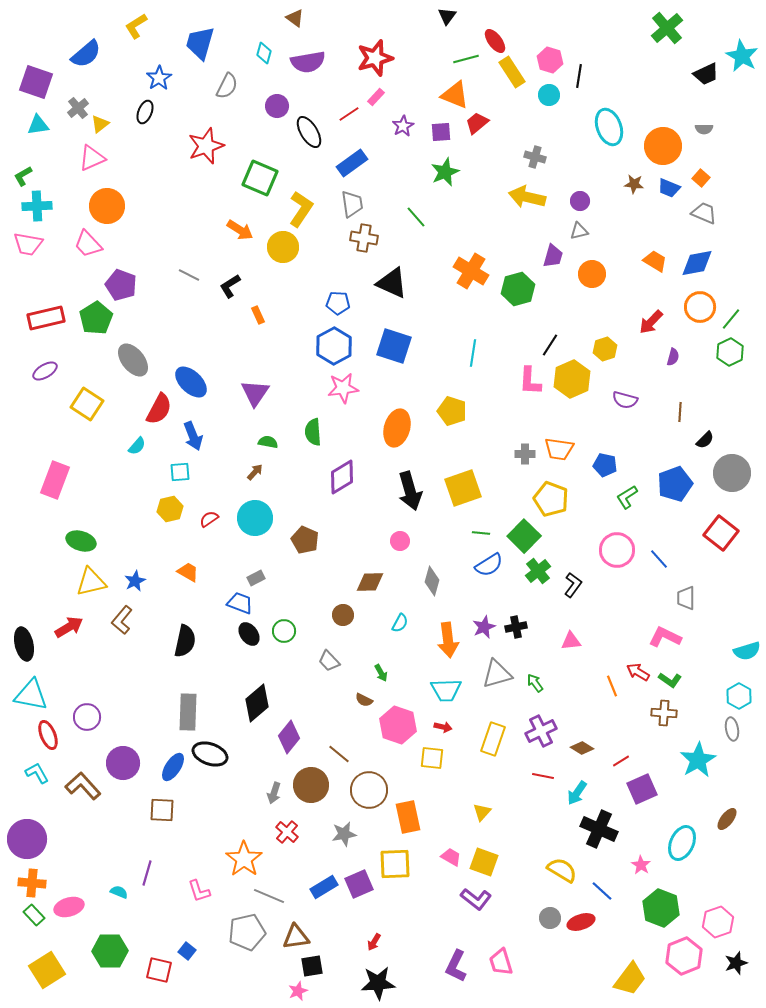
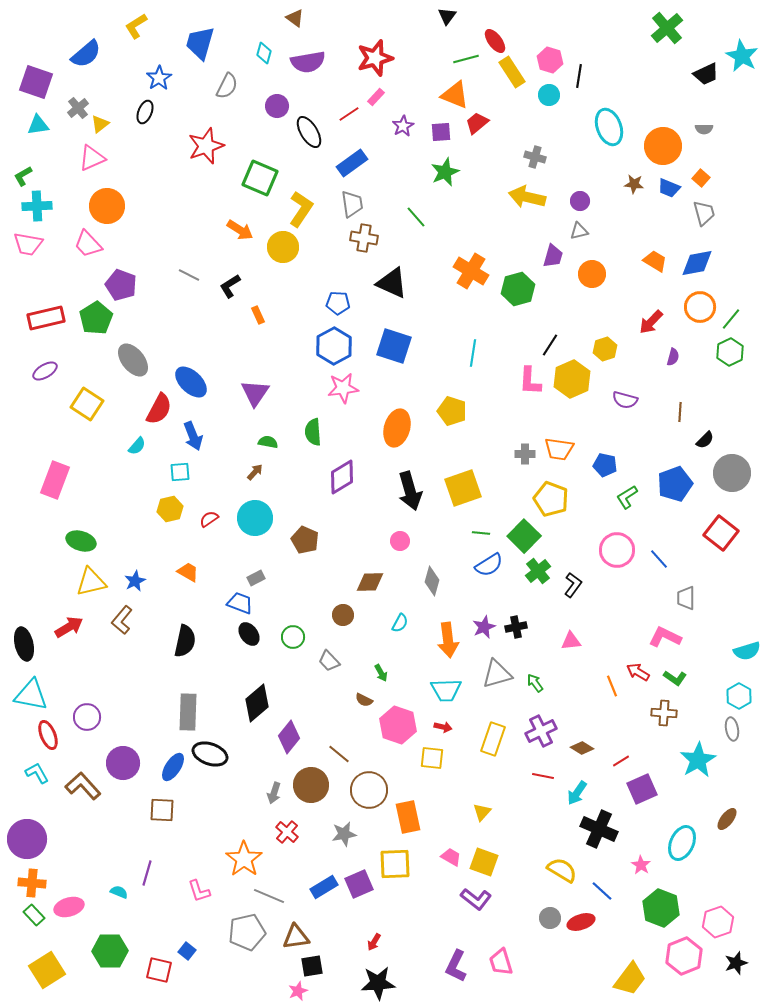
gray trapezoid at (704, 213): rotated 52 degrees clockwise
green circle at (284, 631): moved 9 px right, 6 px down
green L-shape at (670, 680): moved 5 px right, 2 px up
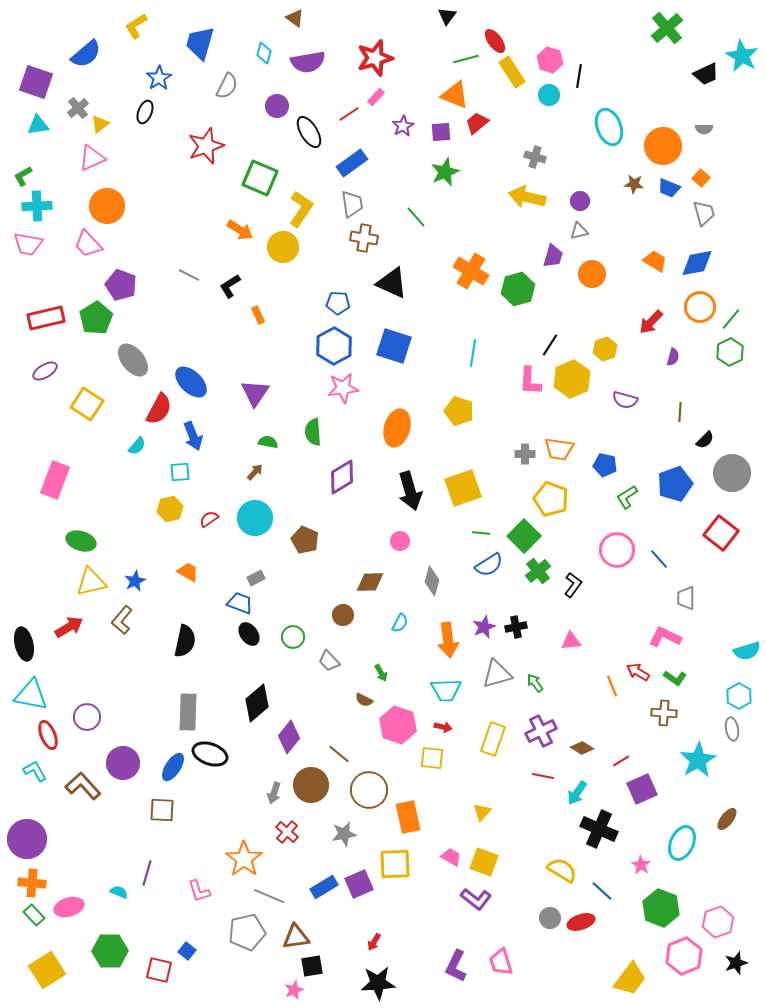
yellow pentagon at (452, 411): moved 7 px right
cyan L-shape at (37, 773): moved 2 px left, 2 px up
pink star at (298, 991): moved 4 px left, 1 px up
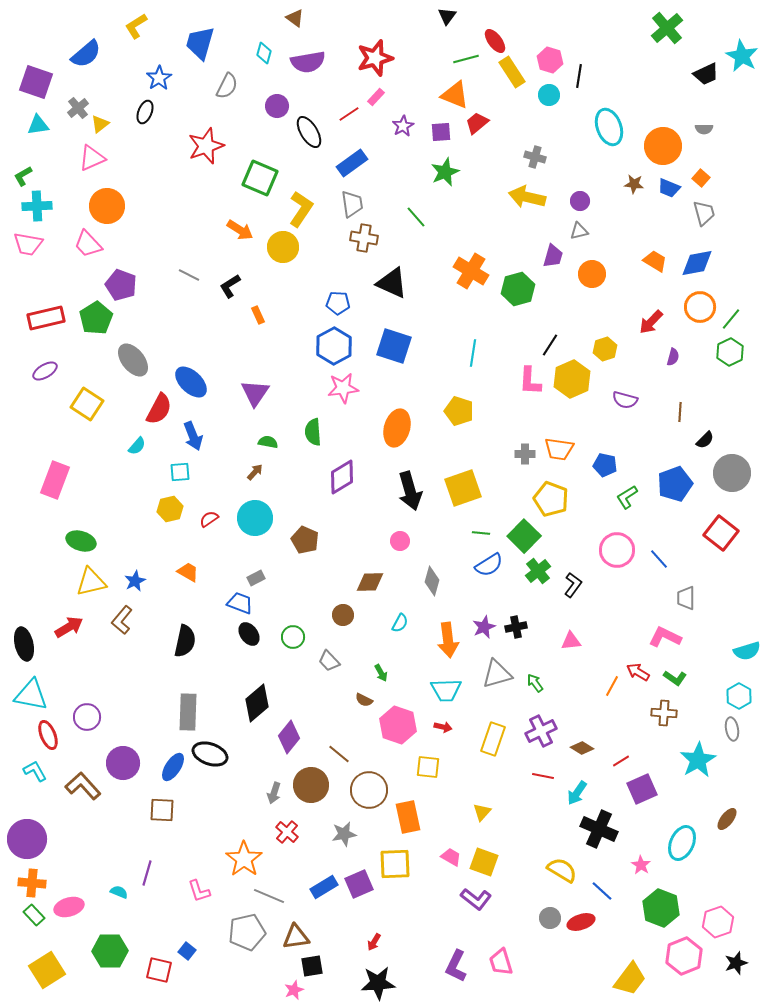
orange line at (612, 686): rotated 50 degrees clockwise
yellow square at (432, 758): moved 4 px left, 9 px down
